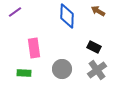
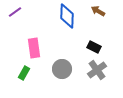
green rectangle: rotated 64 degrees counterclockwise
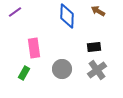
black rectangle: rotated 32 degrees counterclockwise
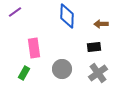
brown arrow: moved 3 px right, 13 px down; rotated 32 degrees counterclockwise
gray cross: moved 1 px right, 3 px down
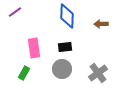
black rectangle: moved 29 px left
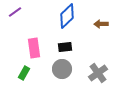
blue diamond: rotated 45 degrees clockwise
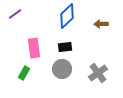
purple line: moved 2 px down
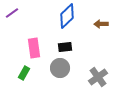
purple line: moved 3 px left, 1 px up
gray circle: moved 2 px left, 1 px up
gray cross: moved 4 px down
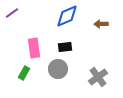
blue diamond: rotated 20 degrees clockwise
gray circle: moved 2 px left, 1 px down
